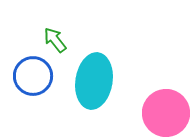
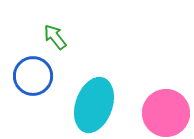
green arrow: moved 3 px up
cyan ellipse: moved 24 px down; rotated 10 degrees clockwise
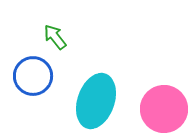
cyan ellipse: moved 2 px right, 4 px up
pink circle: moved 2 px left, 4 px up
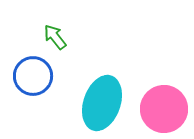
cyan ellipse: moved 6 px right, 2 px down
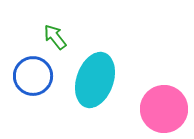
cyan ellipse: moved 7 px left, 23 px up
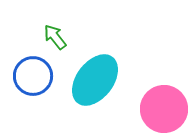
cyan ellipse: rotated 18 degrees clockwise
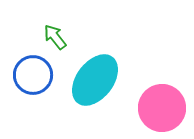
blue circle: moved 1 px up
pink circle: moved 2 px left, 1 px up
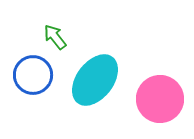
pink circle: moved 2 px left, 9 px up
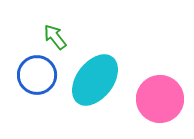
blue circle: moved 4 px right
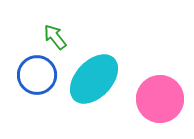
cyan ellipse: moved 1 px left, 1 px up; rotated 6 degrees clockwise
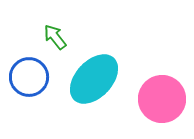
blue circle: moved 8 px left, 2 px down
pink circle: moved 2 px right
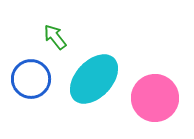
blue circle: moved 2 px right, 2 px down
pink circle: moved 7 px left, 1 px up
